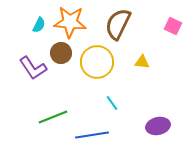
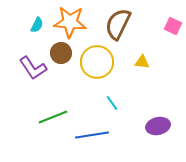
cyan semicircle: moved 2 px left
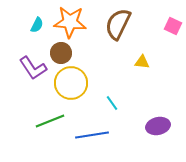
yellow circle: moved 26 px left, 21 px down
green line: moved 3 px left, 4 px down
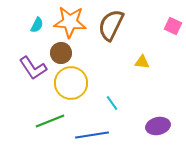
brown semicircle: moved 7 px left, 1 px down
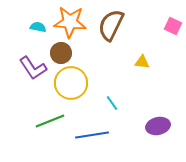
cyan semicircle: moved 1 px right, 2 px down; rotated 105 degrees counterclockwise
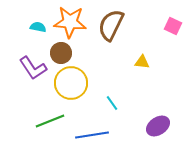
purple ellipse: rotated 20 degrees counterclockwise
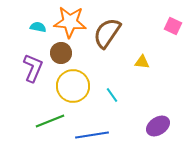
brown semicircle: moved 4 px left, 8 px down; rotated 8 degrees clockwise
purple L-shape: rotated 124 degrees counterclockwise
yellow circle: moved 2 px right, 3 px down
cyan line: moved 8 px up
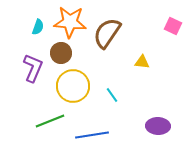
cyan semicircle: rotated 98 degrees clockwise
purple ellipse: rotated 35 degrees clockwise
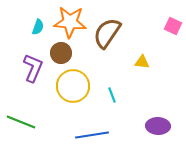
cyan line: rotated 14 degrees clockwise
green line: moved 29 px left, 1 px down; rotated 44 degrees clockwise
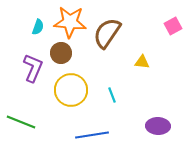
pink square: rotated 36 degrees clockwise
yellow circle: moved 2 px left, 4 px down
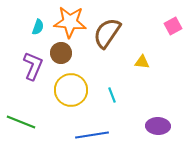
purple L-shape: moved 2 px up
